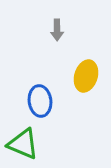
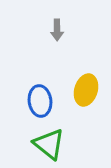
yellow ellipse: moved 14 px down
green triangle: moved 26 px right; rotated 16 degrees clockwise
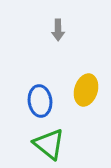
gray arrow: moved 1 px right
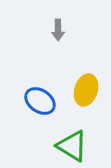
blue ellipse: rotated 48 degrees counterclockwise
green triangle: moved 23 px right, 2 px down; rotated 8 degrees counterclockwise
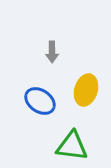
gray arrow: moved 6 px left, 22 px down
green triangle: rotated 24 degrees counterclockwise
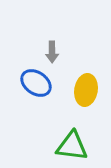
yellow ellipse: rotated 8 degrees counterclockwise
blue ellipse: moved 4 px left, 18 px up
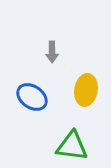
blue ellipse: moved 4 px left, 14 px down
